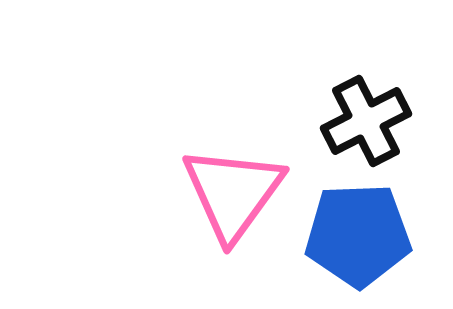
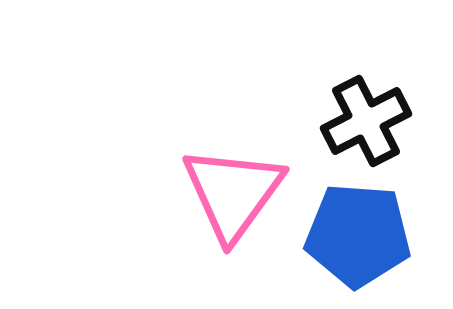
blue pentagon: rotated 6 degrees clockwise
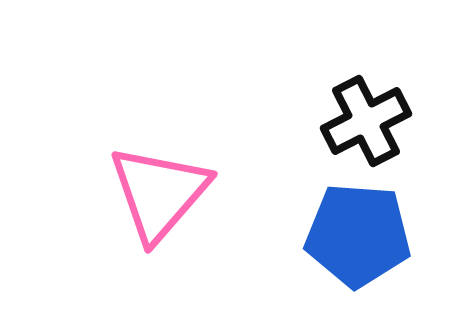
pink triangle: moved 74 px left; rotated 5 degrees clockwise
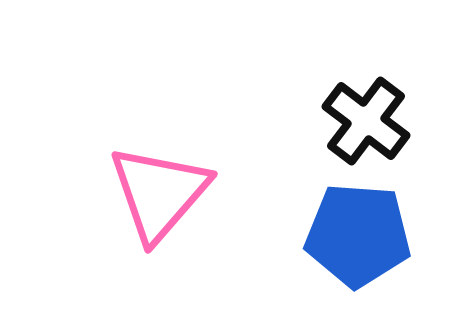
black cross: rotated 26 degrees counterclockwise
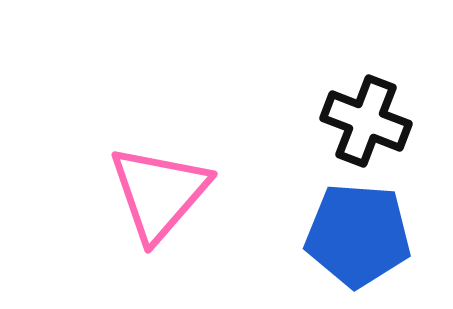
black cross: rotated 16 degrees counterclockwise
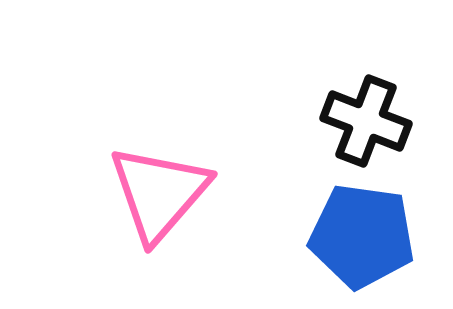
blue pentagon: moved 4 px right, 1 px down; rotated 4 degrees clockwise
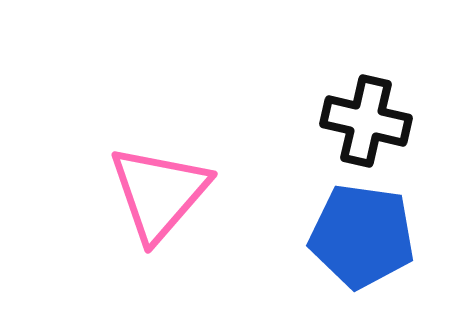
black cross: rotated 8 degrees counterclockwise
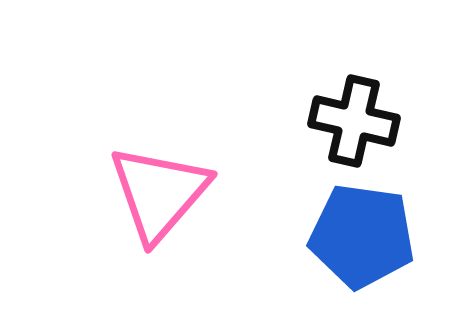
black cross: moved 12 px left
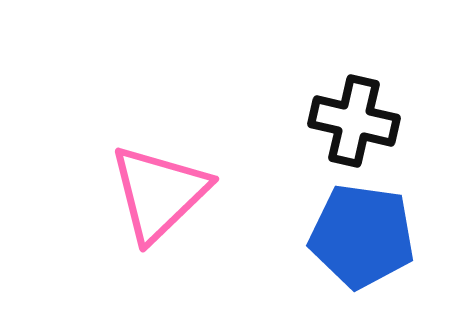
pink triangle: rotated 5 degrees clockwise
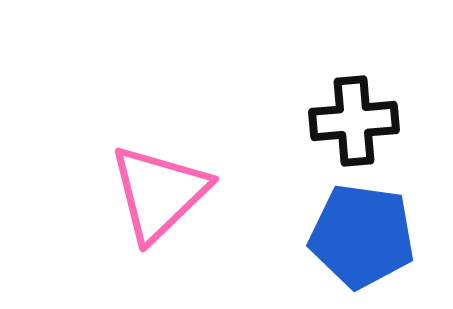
black cross: rotated 18 degrees counterclockwise
